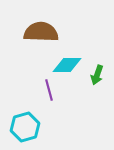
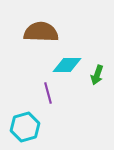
purple line: moved 1 px left, 3 px down
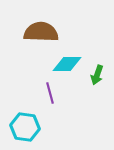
cyan diamond: moved 1 px up
purple line: moved 2 px right
cyan hexagon: rotated 24 degrees clockwise
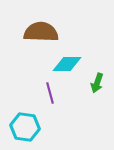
green arrow: moved 8 px down
